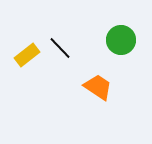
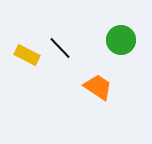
yellow rectangle: rotated 65 degrees clockwise
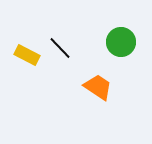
green circle: moved 2 px down
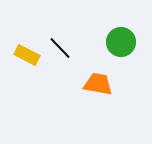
orange trapezoid: moved 3 px up; rotated 24 degrees counterclockwise
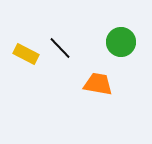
yellow rectangle: moved 1 px left, 1 px up
